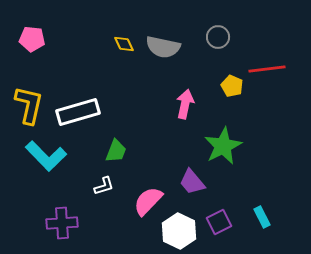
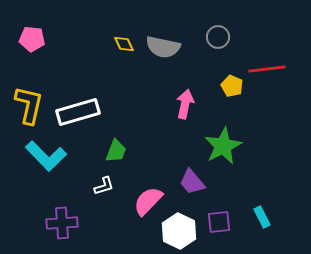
purple square: rotated 20 degrees clockwise
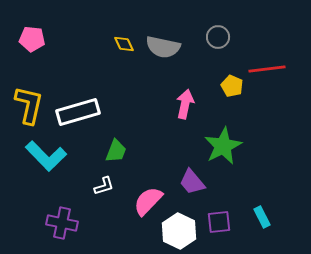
purple cross: rotated 16 degrees clockwise
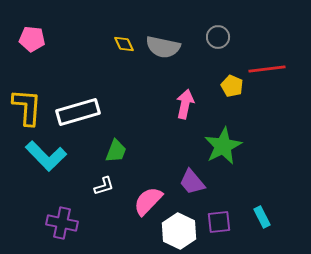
yellow L-shape: moved 2 px left, 2 px down; rotated 9 degrees counterclockwise
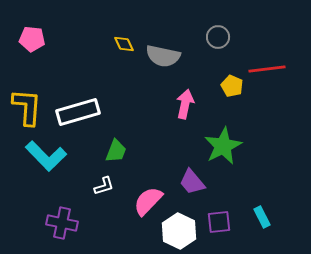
gray semicircle: moved 9 px down
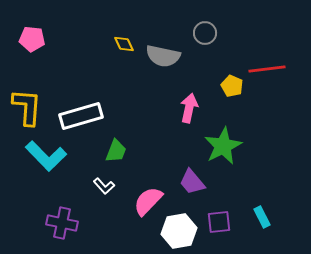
gray circle: moved 13 px left, 4 px up
pink arrow: moved 4 px right, 4 px down
white rectangle: moved 3 px right, 4 px down
white L-shape: rotated 65 degrees clockwise
white hexagon: rotated 24 degrees clockwise
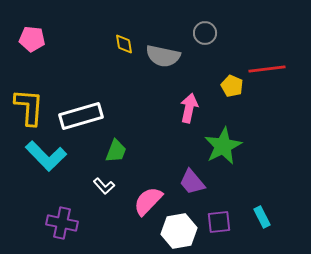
yellow diamond: rotated 15 degrees clockwise
yellow L-shape: moved 2 px right
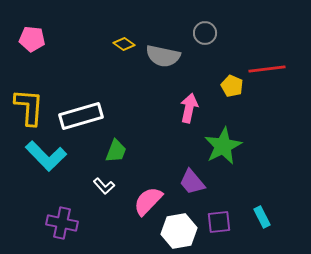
yellow diamond: rotated 45 degrees counterclockwise
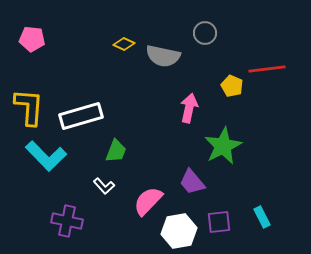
yellow diamond: rotated 10 degrees counterclockwise
purple cross: moved 5 px right, 2 px up
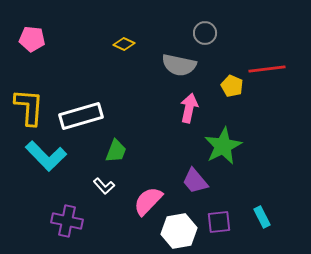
gray semicircle: moved 16 px right, 9 px down
purple trapezoid: moved 3 px right, 1 px up
